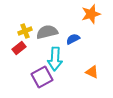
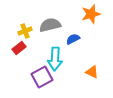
gray semicircle: moved 3 px right, 7 px up
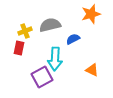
red rectangle: rotated 40 degrees counterclockwise
orange triangle: moved 2 px up
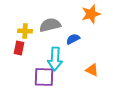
yellow cross: rotated 24 degrees clockwise
purple square: moved 2 px right; rotated 30 degrees clockwise
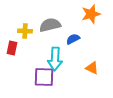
red rectangle: moved 7 px left
orange triangle: moved 2 px up
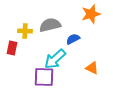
cyan arrow: rotated 45 degrees clockwise
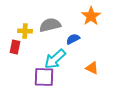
orange star: moved 2 px down; rotated 18 degrees counterclockwise
red rectangle: moved 3 px right, 1 px up
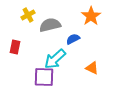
yellow cross: moved 3 px right, 16 px up; rotated 32 degrees counterclockwise
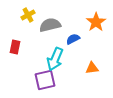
orange star: moved 5 px right, 6 px down
cyan arrow: rotated 25 degrees counterclockwise
orange triangle: rotated 32 degrees counterclockwise
purple square: moved 1 px right, 3 px down; rotated 15 degrees counterclockwise
